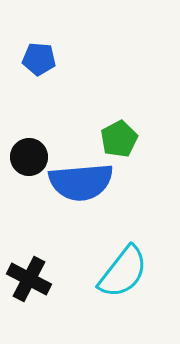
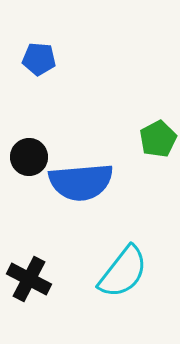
green pentagon: moved 39 px right
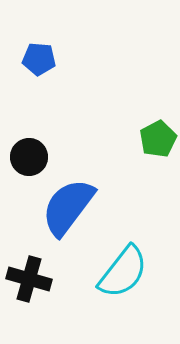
blue semicircle: moved 13 px left, 25 px down; rotated 132 degrees clockwise
black cross: rotated 12 degrees counterclockwise
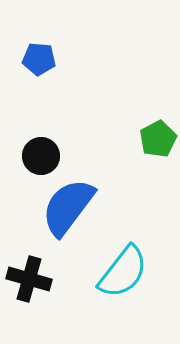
black circle: moved 12 px right, 1 px up
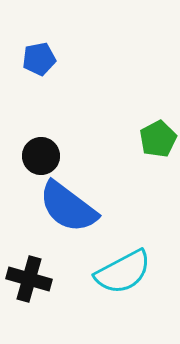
blue pentagon: rotated 16 degrees counterclockwise
blue semicircle: rotated 90 degrees counterclockwise
cyan semicircle: rotated 24 degrees clockwise
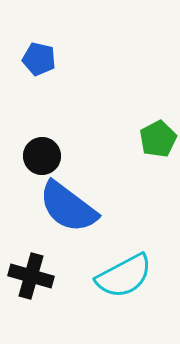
blue pentagon: rotated 24 degrees clockwise
black circle: moved 1 px right
cyan semicircle: moved 1 px right, 4 px down
black cross: moved 2 px right, 3 px up
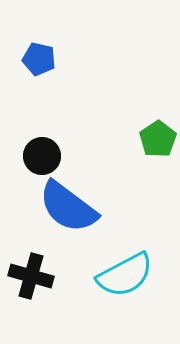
green pentagon: rotated 6 degrees counterclockwise
cyan semicircle: moved 1 px right, 1 px up
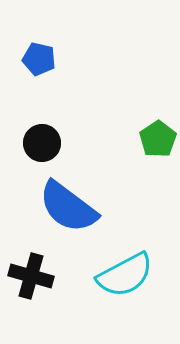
black circle: moved 13 px up
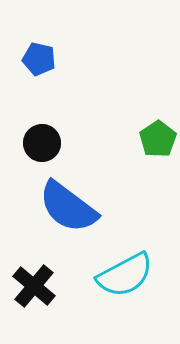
black cross: moved 3 px right, 10 px down; rotated 24 degrees clockwise
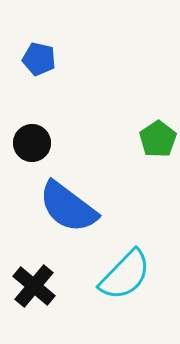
black circle: moved 10 px left
cyan semicircle: rotated 18 degrees counterclockwise
